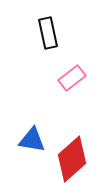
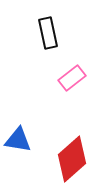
blue triangle: moved 14 px left
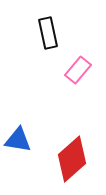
pink rectangle: moved 6 px right, 8 px up; rotated 12 degrees counterclockwise
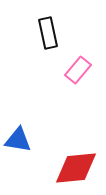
red diamond: moved 4 px right, 9 px down; rotated 36 degrees clockwise
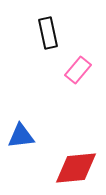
blue triangle: moved 3 px right, 4 px up; rotated 16 degrees counterclockwise
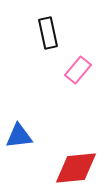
blue triangle: moved 2 px left
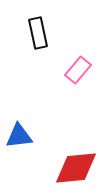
black rectangle: moved 10 px left
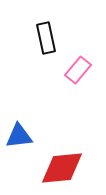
black rectangle: moved 8 px right, 5 px down
red diamond: moved 14 px left
